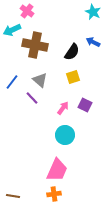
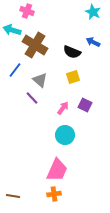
pink cross: rotated 16 degrees counterclockwise
cyan arrow: rotated 42 degrees clockwise
brown cross: rotated 20 degrees clockwise
black semicircle: rotated 78 degrees clockwise
blue line: moved 3 px right, 12 px up
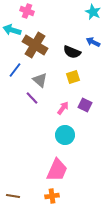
orange cross: moved 2 px left, 2 px down
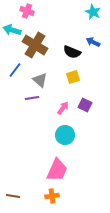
purple line: rotated 56 degrees counterclockwise
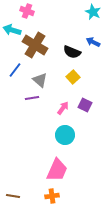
yellow square: rotated 24 degrees counterclockwise
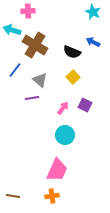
pink cross: moved 1 px right; rotated 24 degrees counterclockwise
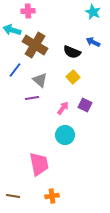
pink trapezoid: moved 18 px left, 6 px up; rotated 35 degrees counterclockwise
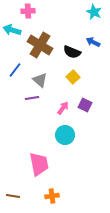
cyan star: moved 1 px right
brown cross: moved 5 px right
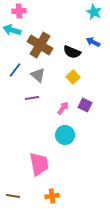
pink cross: moved 9 px left
gray triangle: moved 2 px left, 5 px up
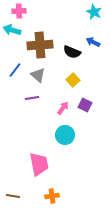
brown cross: rotated 35 degrees counterclockwise
yellow square: moved 3 px down
